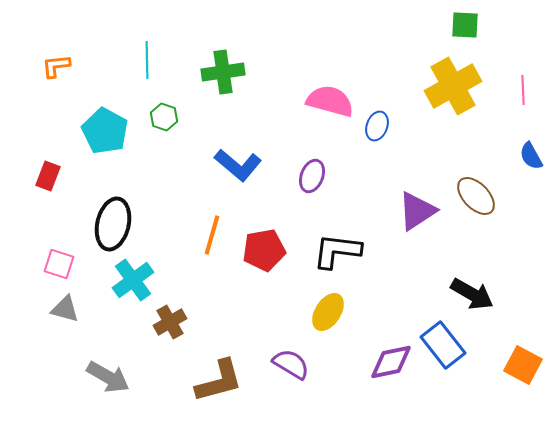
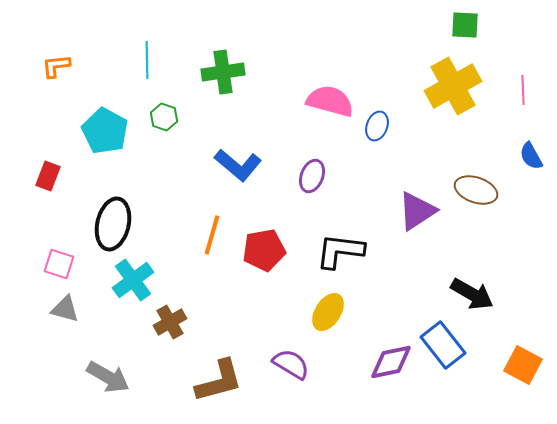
brown ellipse: moved 6 px up; rotated 27 degrees counterclockwise
black L-shape: moved 3 px right
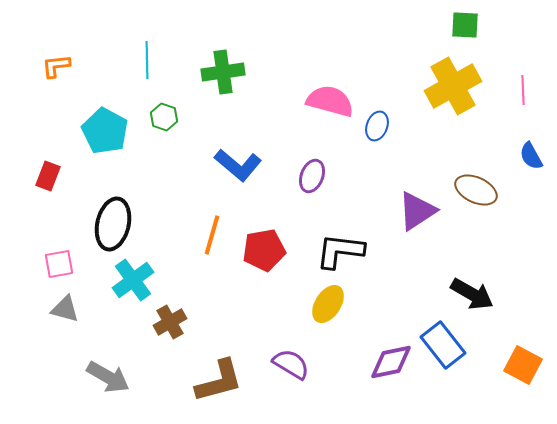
brown ellipse: rotated 6 degrees clockwise
pink square: rotated 28 degrees counterclockwise
yellow ellipse: moved 8 px up
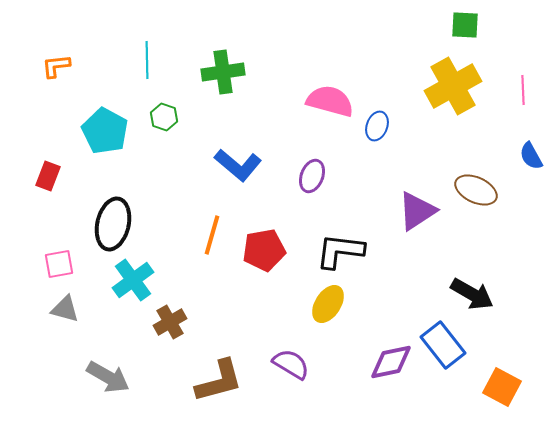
orange square: moved 21 px left, 22 px down
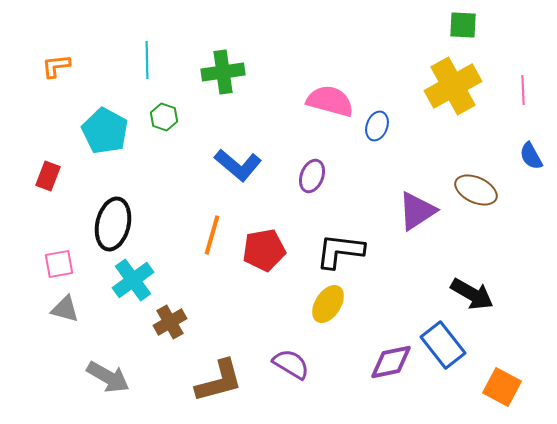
green square: moved 2 px left
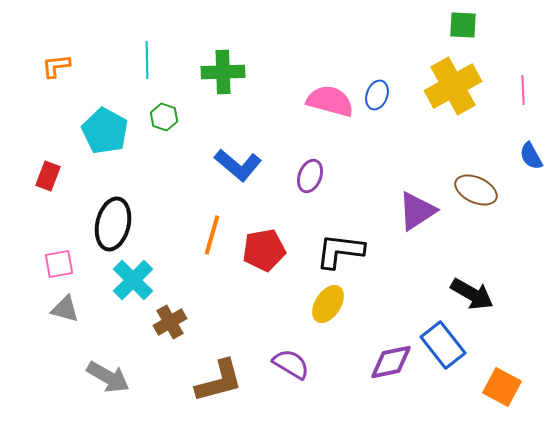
green cross: rotated 6 degrees clockwise
blue ellipse: moved 31 px up
purple ellipse: moved 2 px left
cyan cross: rotated 9 degrees counterclockwise
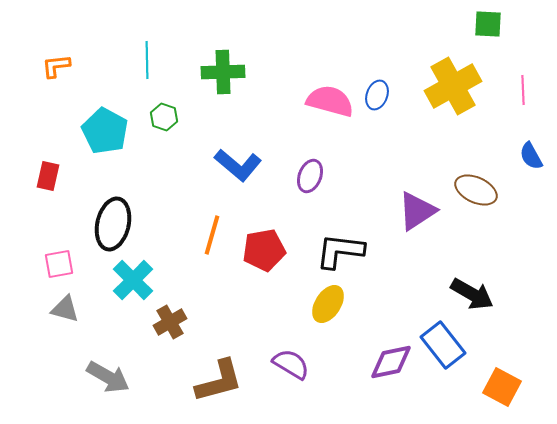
green square: moved 25 px right, 1 px up
red rectangle: rotated 8 degrees counterclockwise
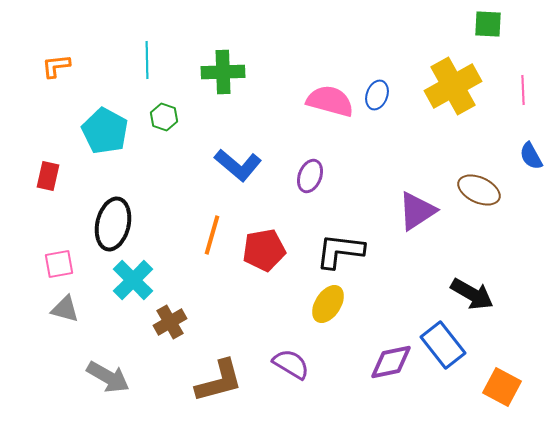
brown ellipse: moved 3 px right
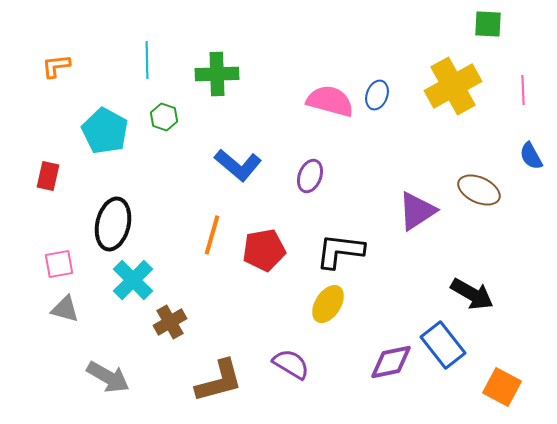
green cross: moved 6 px left, 2 px down
